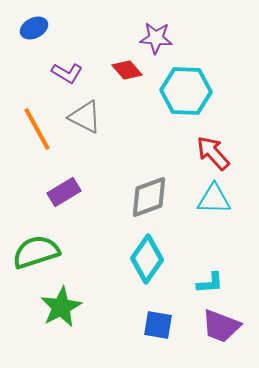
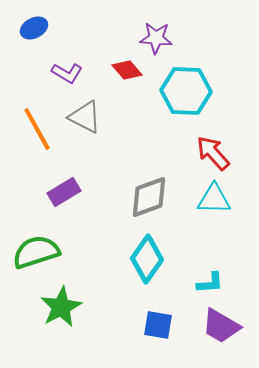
purple trapezoid: rotated 9 degrees clockwise
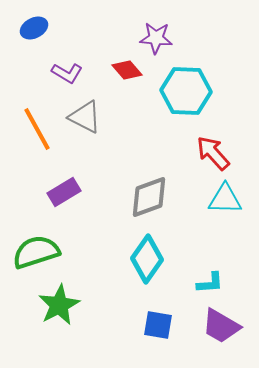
cyan triangle: moved 11 px right
green star: moved 2 px left, 2 px up
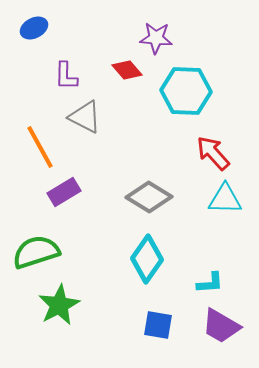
purple L-shape: moved 1 px left, 3 px down; rotated 60 degrees clockwise
orange line: moved 3 px right, 18 px down
gray diamond: rotated 51 degrees clockwise
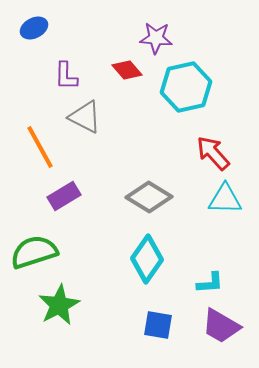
cyan hexagon: moved 4 px up; rotated 15 degrees counterclockwise
purple rectangle: moved 4 px down
green semicircle: moved 2 px left
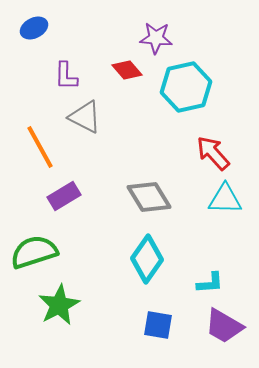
gray diamond: rotated 27 degrees clockwise
purple trapezoid: moved 3 px right
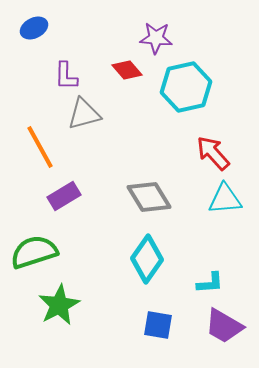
gray triangle: moved 1 px left, 3 px up; rotated 42 degrees counterclockwise
cyan triangle: rotated 6 degrees counterclockwise
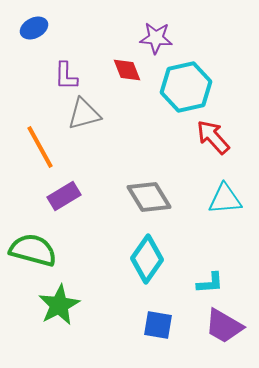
red diamond: rotated 20 degrees clockwise
red arrow: moved 16 px up
green semicircle: moved 1 px left, 2 px up; rotated 33 degrees clockwise
